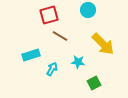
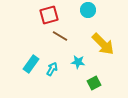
cyan rectangle: moved 9 px down; rotated 36 degrees counterclockwise
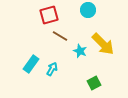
cyan star: moved 2 px right, 11 px up; rotated 16 degrees clockwise
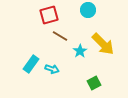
cyan star: rotated 16 degrees clockwise
cyan arrow: rotated 80 degrees clockwise
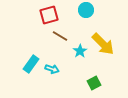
cyan circle: moved 2 px left
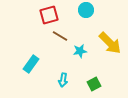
yellow arrow: moved 7 px right, 1 px up
cyan star: rotated 24 degrees clockwise
cyan arrow: moved 11 px right, 11 px down; rotated 80 degrees clockwise
green square: moved 1 px down
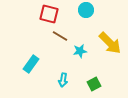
red square: moved 1 px up; rotated 30 degrees clockwise
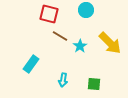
cyan star: moved 5 px up; rotated 24 degrees counterclockwise
green square: rotated 32 degrees clockwise
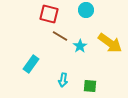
yellow arrow: rotated 10 degrees counterclockwise
green square: moved 4 px left, 2 px down
